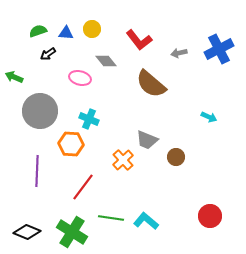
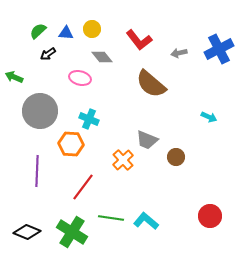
green semicircle: rotated 24 degrees counterclockwise
gray diamond: moved 4 px left, 4 px up
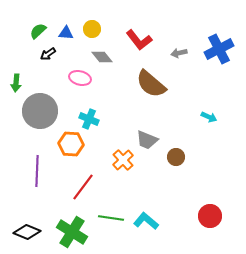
green arrow: moved 2 px right, 6 px down; rotated 108 degrees counterclockwise
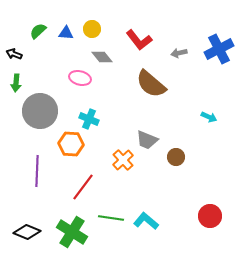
black arrow: moved 34 px left; rotated 56 degrees clockwise
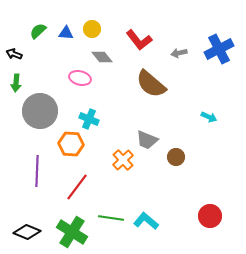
red line: moved 6 px left
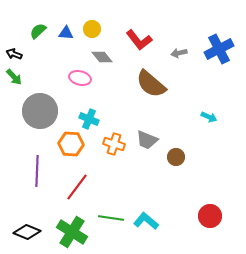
green arrow: moved 2 px left, 6 px up; rotated 48 degrees counterclockwise
orange cross: moved 9 px left, 16 px up; rotated 30 degrees counterclockwise
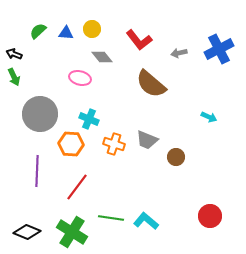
green arrow: rotated 18 degrees clockwise
gray circle: moved 3 px down
